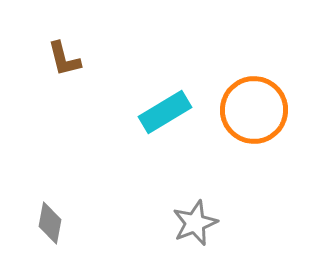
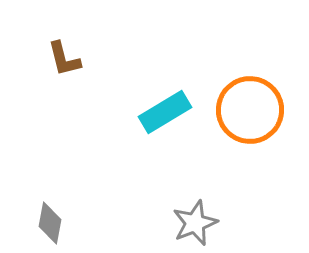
orange circle: moved 4 px left
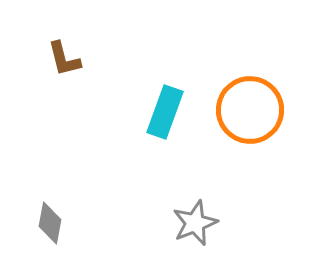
cyan rectangle: rotated 39 degrees counterclockwise
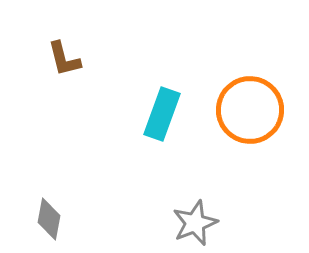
cyan rectangle: moved 3 px left, 2 px down
gray diamond: moved 1 px left, 4 px up
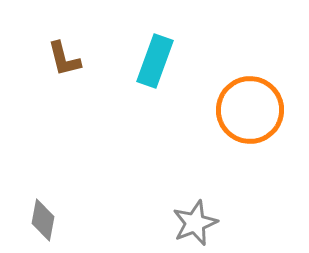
cyan rectangle: moved 7 px left, 53 px up
gray diamond: moved 6 px left, 1 px down
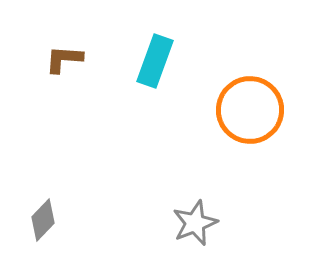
brown L-shape: rotated 108 degrees clockwise
gray diamond: rotated 33 degrees clockwise
